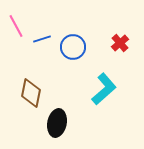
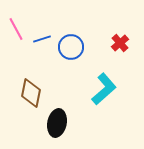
pink line: moved 3 px down
blue circle: moved 2 px left
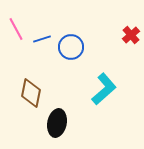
red cross: moved 11 px right, 8 px up
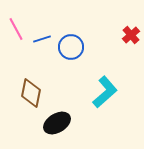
cyan L-shape: moved 1 px right, 3 px down
black ellipse: rotated 48 degrees clockwise
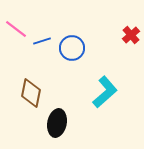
pink line: rotated 25 degrees counterclockwise
blue line: moved 2 px down
blue circle: moved 1 px right, 1 px down
black ellipse: rotated 48 degrees counterclockwise
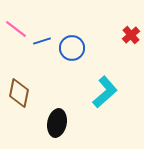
brown diamond: moved 12 px left
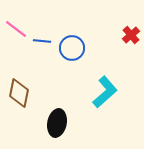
blue line: rotated 24 degrees clockwise
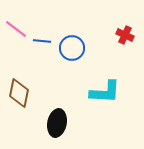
red cross: moved 6 px left; rotated 24 degrees counterclockwise
cyan L-shape: rotated 44 degrees clockwise
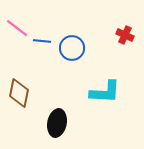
pink line: moved 1 px right, 1 px up
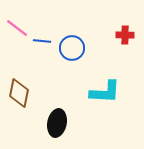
red cross: rotated 24 degrees counterclockwise
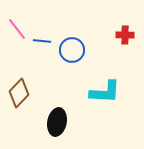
pink line: moved 1 px down; rotated 15 degrees clockwise
blue circle: moved 2 px down
brown diamond: rotated 32 degrees clockwise
black ellipse: moved 1 px up
